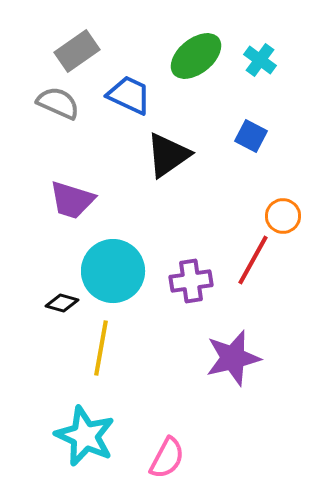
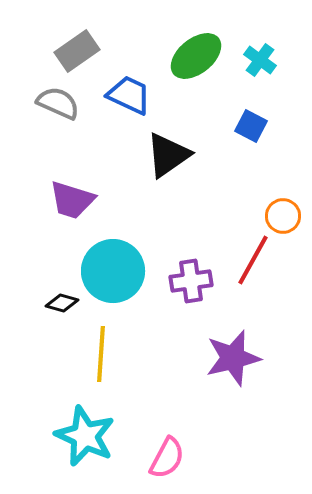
blue square: moved 10 px up
yellow line: moved 6 px down; rotated 6 degrees counterclockwise
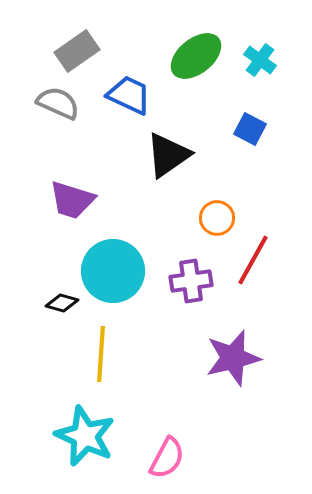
blue square: moved 1 px left, 3 px down
orange circle: moved 66 px left, 2 px down
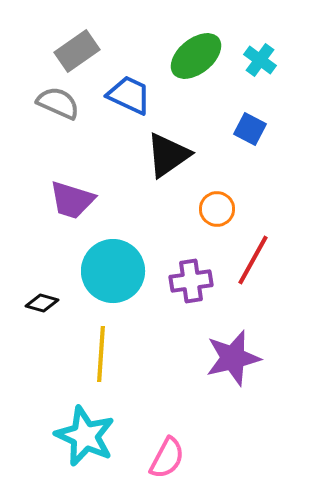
orange circle: moved 9 px up
black diamond: moved 20 px left
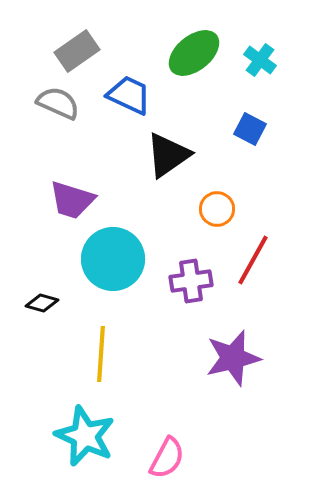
green ellipse: moved 2 px left, 3 px up
cyan circle: moved 12 px up
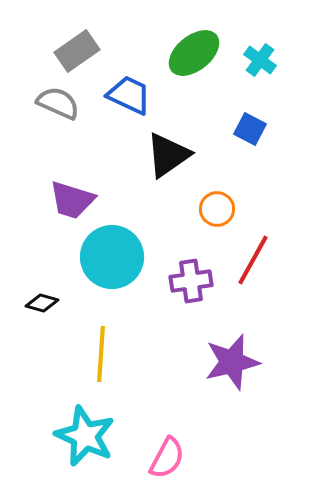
cyan circle: moved 1 px left, 2 px up
purple star: moved 1 px left, 4 px down
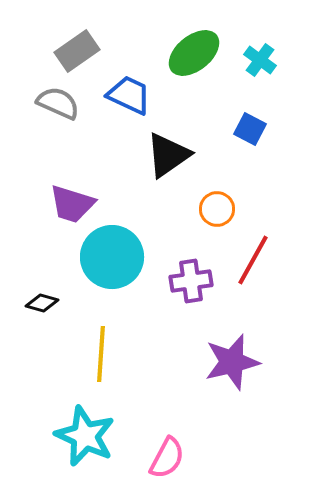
purple trapezoid: moved 4 px down
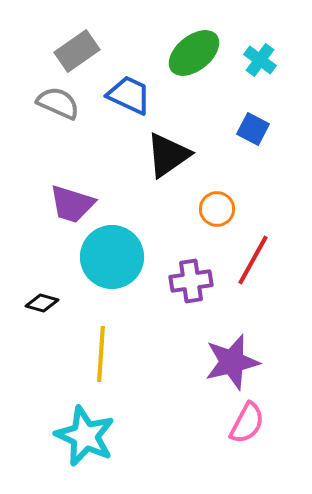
blue square: moved 3 px right
pink semicircle: moved 80 px right, 35 px up
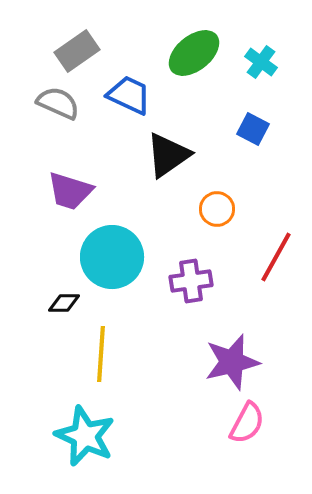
cyan cross: moved 1 px right, 2 px down
purple trapezoid: moved 2 px left, 13 px up
red line: moved 23 px right, 3 px up
black diamond: moved 22 px right; rotated 16 degrees counterclockwise
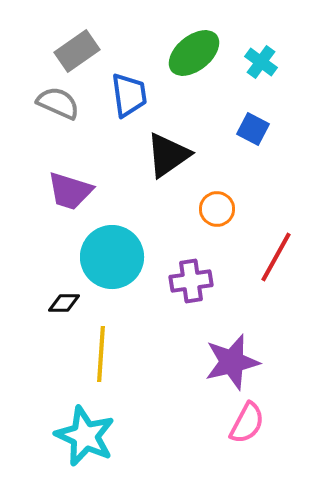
blue trapezoid: rotated 57 degrees clockwise
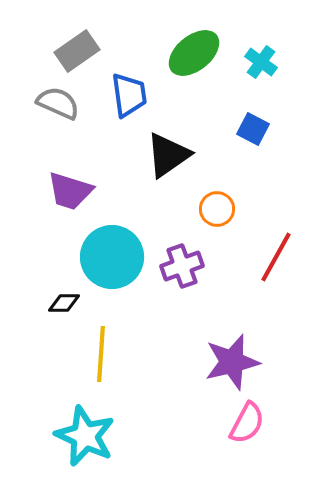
purple cross: moved 9 px left, 15 px up; rotated 12 degrees counterclockwise
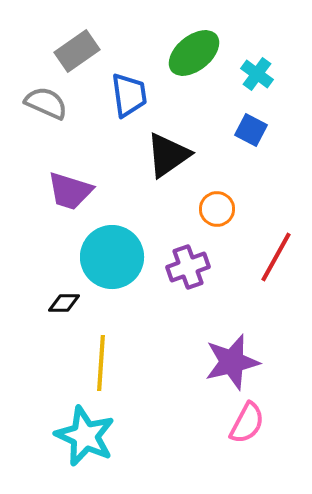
cyan cross: moved 4 px left, 12 px down
gray semicircle: moved 12 px left
blue square: moved 2 px left, 1 px down
purple cross: moved 6 px right, 1 px down
yellow line: moved 9 px down
